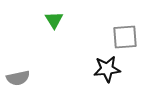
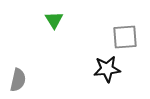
gray semicircle: moved 2 px down; rotated 65 degrees counterclockwise
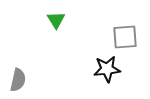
green triangle: moved 2 px right
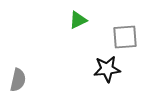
green triangle: moved 22 px right; rotated 36 degrees clockwise
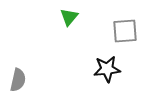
green triangle: moved 9 px left, 3 px up; rotated 24 degrees counterclockwise
gray square: moved 6 px up
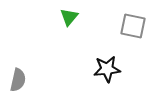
gray square: moved 8 px right, 5 px up; rotated 16 degrees clockwise
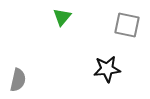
green triangle: moved 7 px left
gray square: moved 6 px left, 1 px up
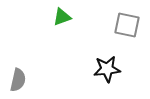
green triangle: rotated 30 degrees clockwise
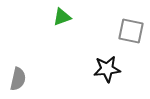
gray square: moved 4 px right, 6 px down
gray semicircle: moved 1 px up
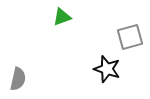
gray square: moved 1 px left, 6 px down; rotated 28 degrees counterclockwise
black star: rotated 24 degrees clockwise
